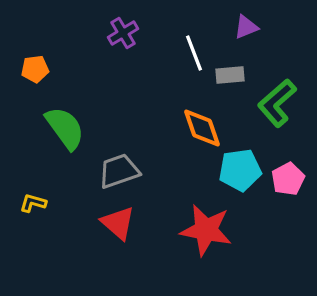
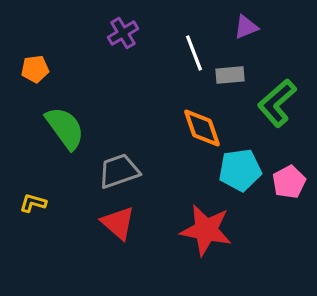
pink pentagon: moved 1 px right, 3 px down
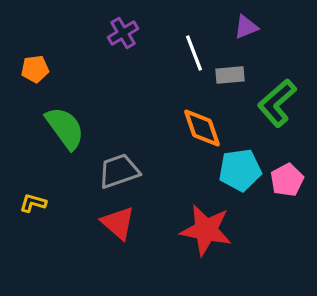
pink pentagon: moved 2 px left, 2 px up
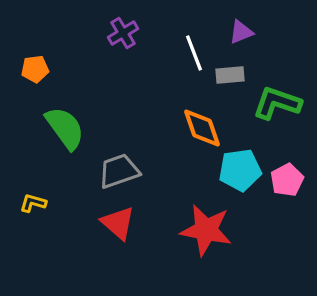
purple triangle: moved 5 px left, 5 px down
green L-shape: rotated 60 degrees clockwise
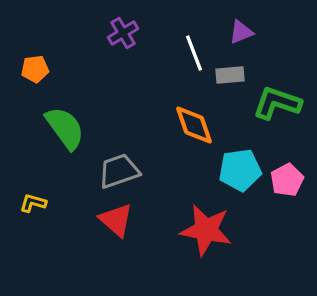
orange diamond: moved 8 px left, 3 px up
red triangle: moved 2 px left, 3 px up
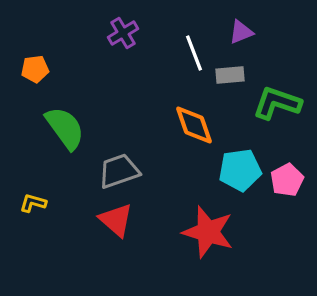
red star: moved 2 px right, 2 px down; rotated 6 degrees clockwise
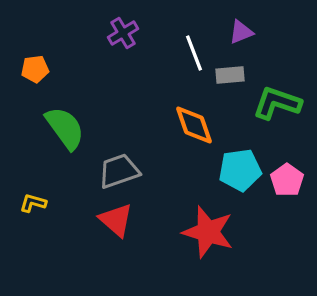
pink pentagon: rotated 8 degrees counterclockwise
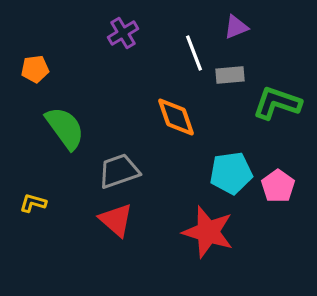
purple triangle: moved 5 px left, 5 px up
orange diamond: moved 18 px left, 8 px up
cyan pentagon: moved 9 px left, 3 px down
pink pentagon: moved 9 px left, 6 px down
